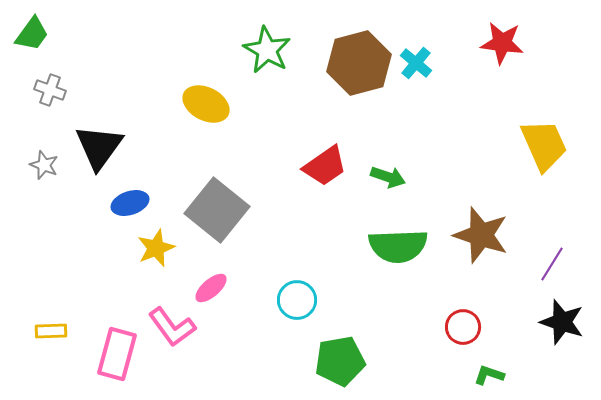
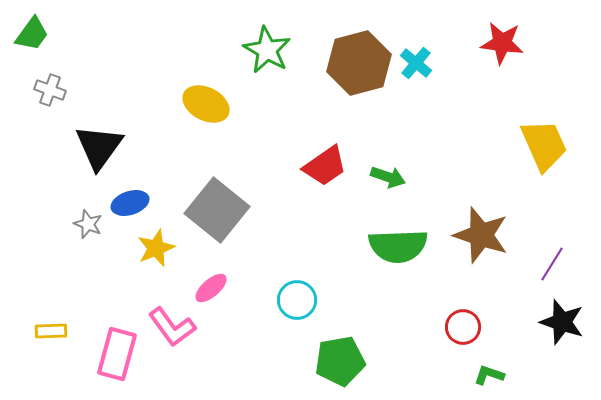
gray star: moved 44 px right, 59 px down
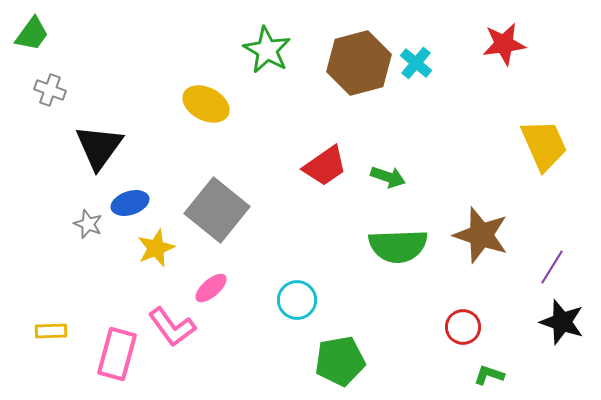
red star: moved 2 px right, 1 px down; rotated 15 degrees counterclockwise
purple line: moved 3 px down
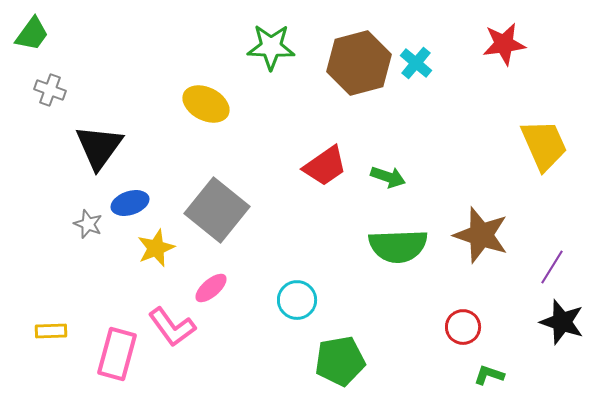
green star: moved 4 px right, 3 px up; rotated 27 degrees counterclockwise
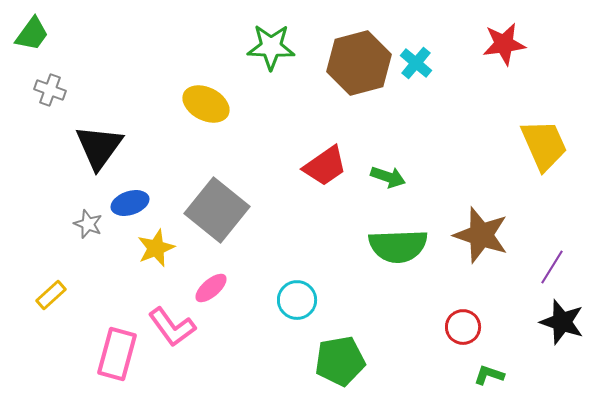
yellow rectangle: moved 36 px up; rotated 40 degrees counterclockwise
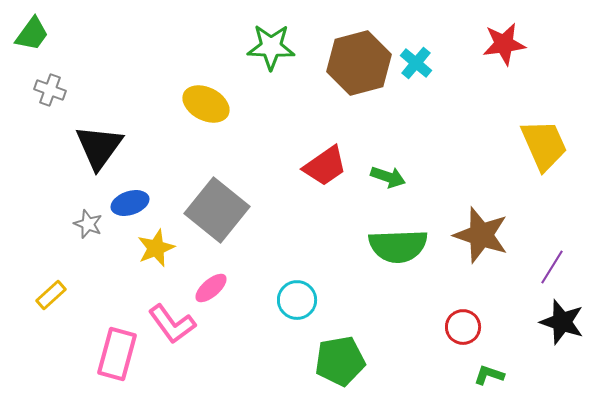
pink L-shape: moved 3 px up
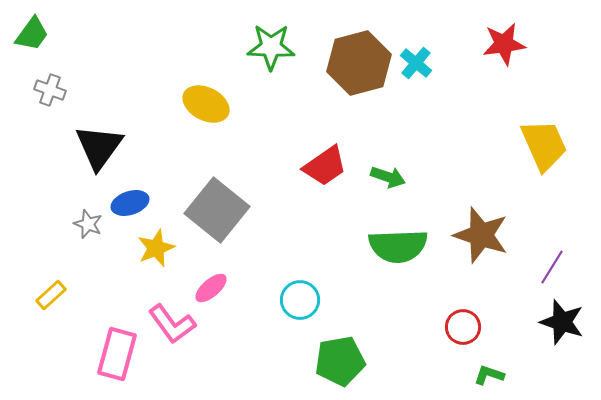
cyan circle: moved 3 px right
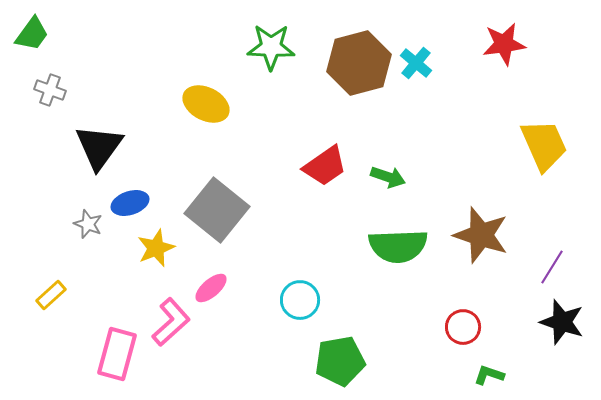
pink L-shape: moved 1 px left, 2 px up; rotated 96 degrees counterclockwise
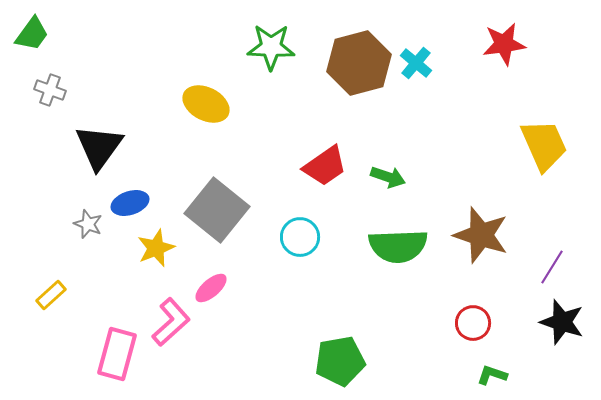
cyan circle: moved 63 px up
red circle: moved 10 px right, 4 px up
green L-shape: moved 3 px right
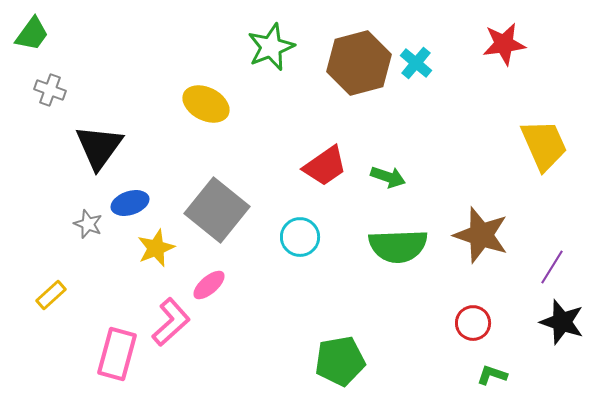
green star: rotated 24 degrees counterclockwise
pink ellipse: moved 2 px left, 3 px up
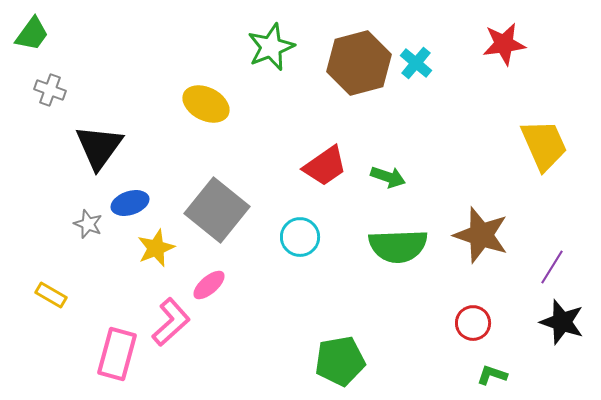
yellow rectangle: rotated 72 degrees clockwise
